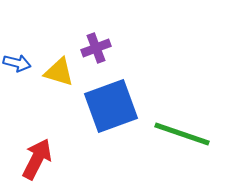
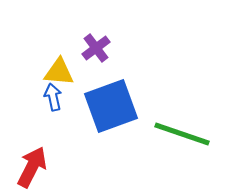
purple cross: rotated 16 degrees counterclockwise
blue arrow: moved 36 px right, 34 px down; rotated 116 degrees counterclockwise
yellow triangle: rotated 12 degrees counterclockwise
red arrow: moved 5 px left, 8 px down
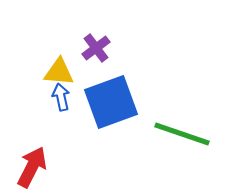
blue arrow: moved 8 px right
blue square: moved 4 px up
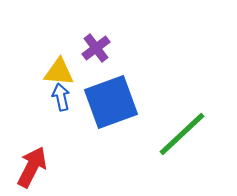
green line: rotated 62 degrees counterclockwise
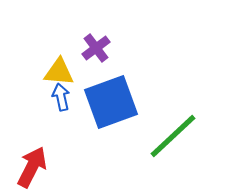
green line: moved 9 px left, 2 px down
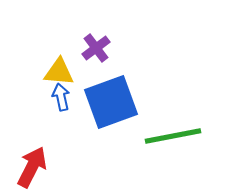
green line: rotated 32 degrees clockwise
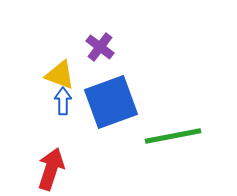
purple cross: moved 4 px right, 1 px up; rotated 16 degrees counterclockwise
yellow triangle: moved 1 px right, 3 px down; rotated 16 degrees clockwise
blue arrow: moved 2 px right, 4 px down; rotated 12 degrees clockwise
red arrow: moved 19 px right, 2 px down; rotated 9 degrees counterclockwise
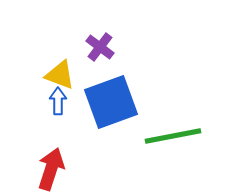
blue arrow: moved 5 px left
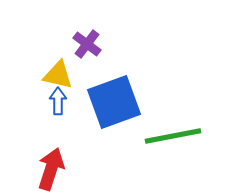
purple cross: moved 13 px left, 3 px up
yellow triangle: moved 2 px left; rotated 8 degrees counterclockwise
blue square: moved 3 px right
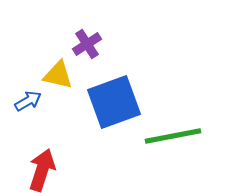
purple cross: rotated 20 degrees clockwise
blue arrow: moved 30 px left; rotated 60 degrees clockwise
red arrow: moved 9 px left, 1 px down
